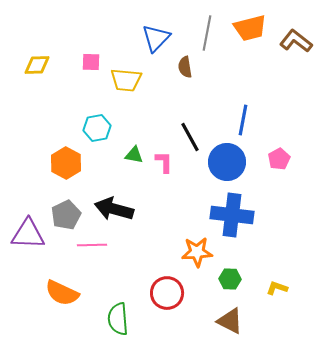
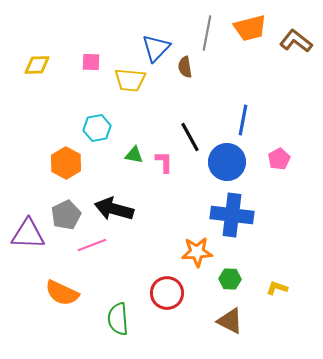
blue triangle: moved 10 px down
yellow trapezoid: moved 4 px right
pink line: rotated 20 degrees counterclockwise
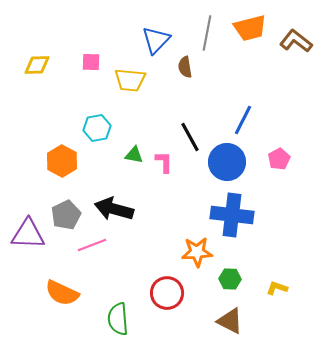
blue triangle: moved 8 px up
blue line: rotated 16 degrees clockwise
orange hexagon: moved 4 px left, 2 px up
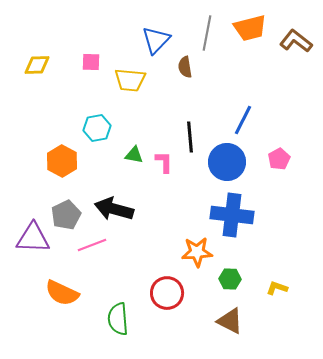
black line: rotated 24 degrees clockwise
purple triangle: moved 5 px right, 4 px down
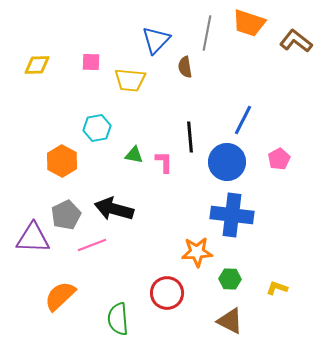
orange trapezoid: moved 1 px left, 5 px up; rotated 32 degrees clockwise
orange semicircle: moved 2 px left, 3 px down; rotated 112 degrees clockwise
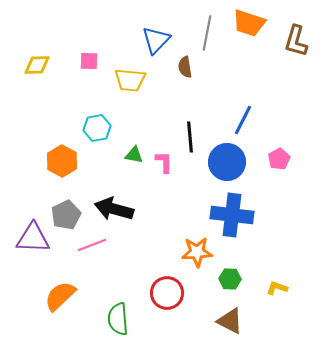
brown L-shape: rotated 112 degrees counterclockwise
pink square: moved 2 px left, 1 px up
